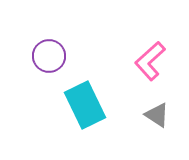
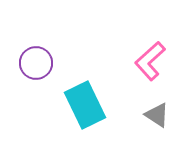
purple circle: moved 13 px left, 7 px down
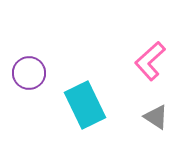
purple circle: moved 7 px left, 10 px down
gray triangle: moved 1 px left, 2 px down
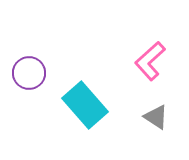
cyan rectangle: rotated 15 degrees counterclockwise
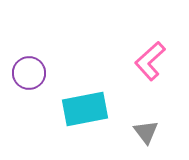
cyan rectangle: moved 4 px down; rotated 60 degrees counterclockwise
gray triangle: moved 10 px left, 15 px down; rotated 20 degrees clockwise
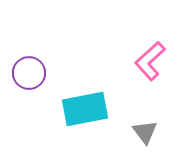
gray triangle: moved 1 px left
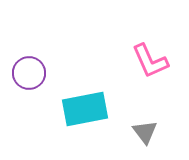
pink L-shape: rotated 72 degrees counterclockwise
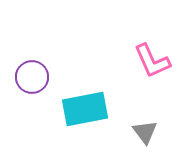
pink L-shape: moved 2 px right
purple circle: moved 3 px right, 4 px down
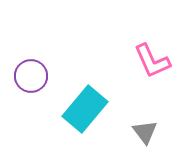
purple circle: moved 1 px left, 1 px up
cyan rectangle: rotated 39 degrees counterclockwise
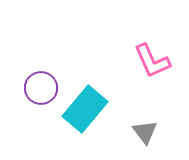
purple circle: moved 10 px right, 12 px down
